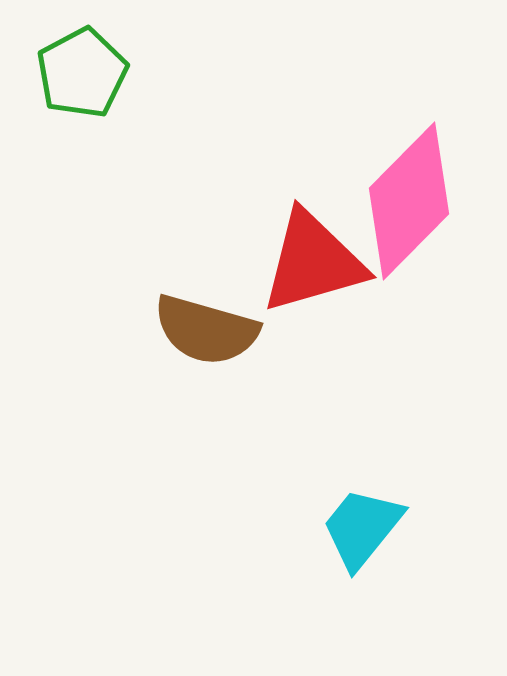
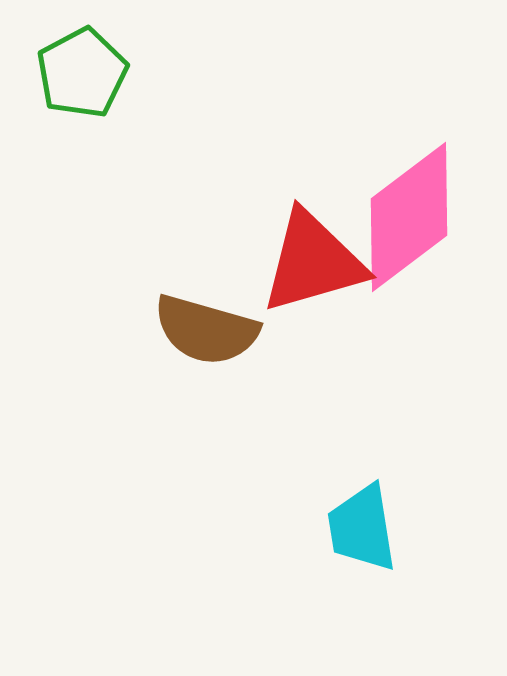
pink diamond: moved 16 px down; rotated 8 degrees clockwise
cyan trapezoid: rotated 48 degrees counterclockwise
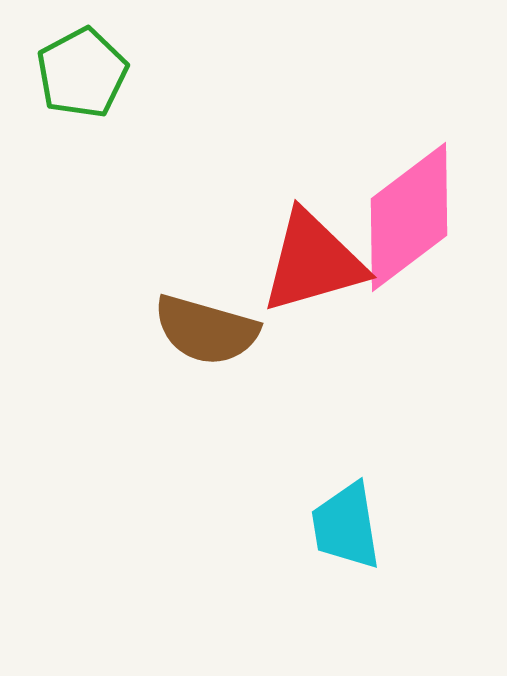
cyan trapezoid: moved 16 px left, 2 px up
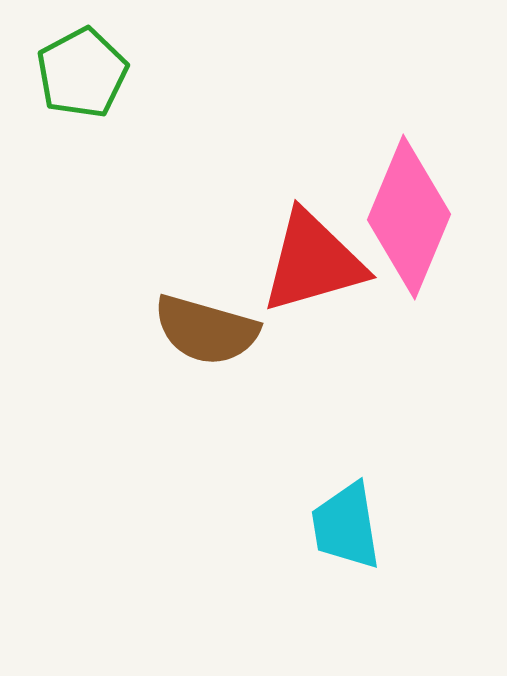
pink diamond: rotated 30 degrees counterclockwise
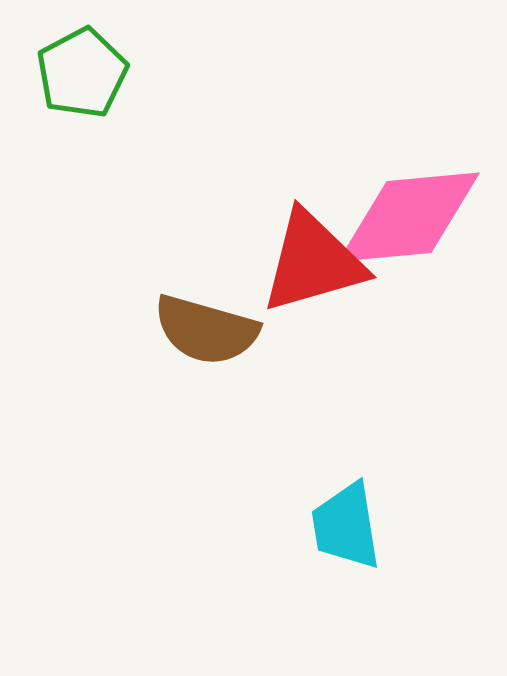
pink diamond: rotated 62 degrees clockwise
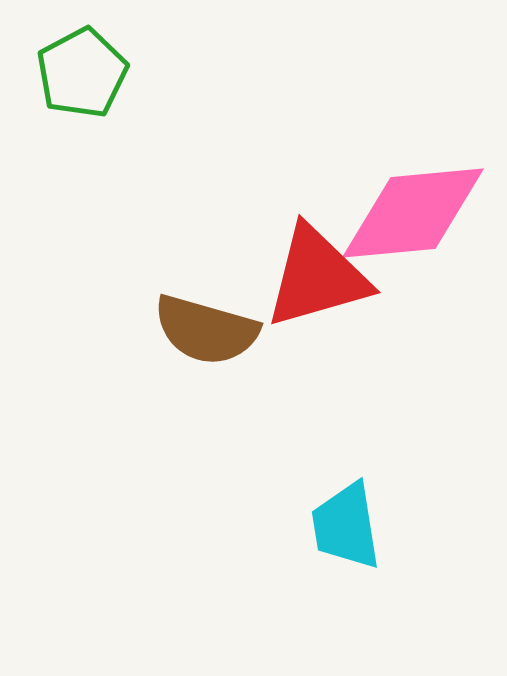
pink diamond: moved 4 px right, 4 px up
red triangle: moved 4 px right, 15 px down
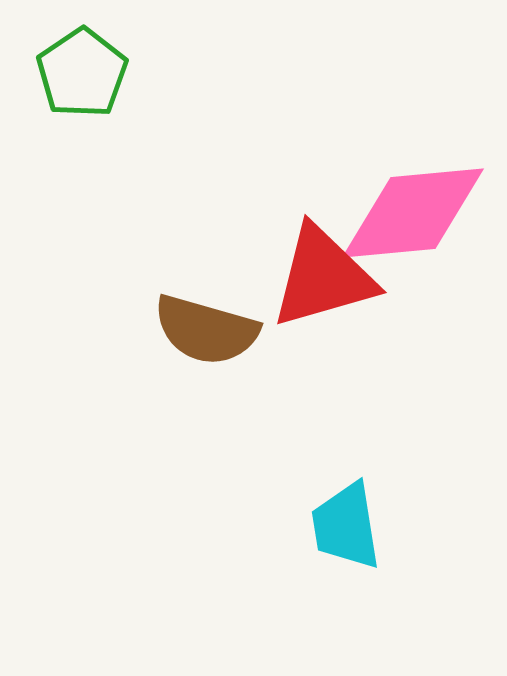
green pentagon: rotated 6 degrees counterclockwise
red triangle: moved 6 px right
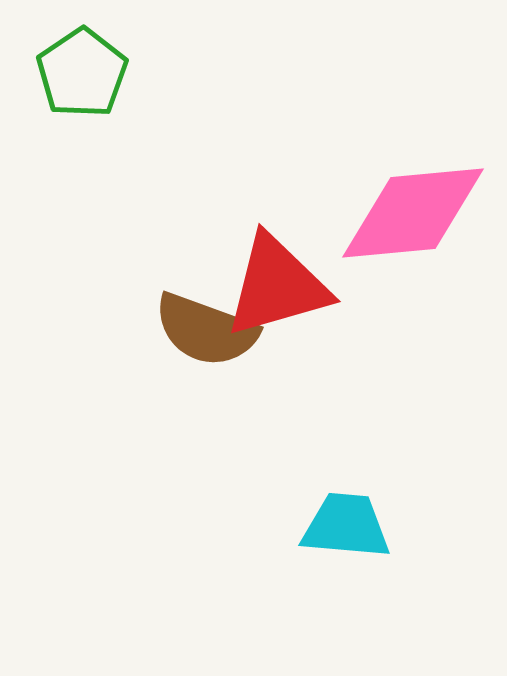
red triangle: moved 46 px left, 9 px down
brown semicircle: rotated 4 degrees clockwise
cyan trapezoid: rotated 104 degrees clockwise
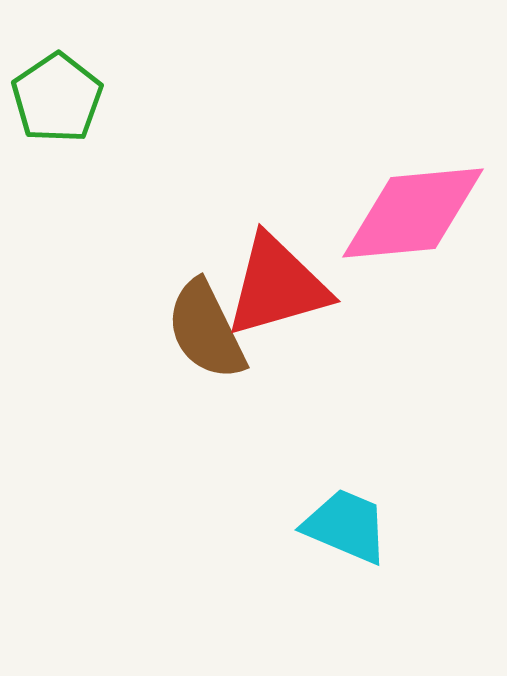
green pentagon: moved 25 px left, 25 px down
brown semicircle: rotated 44 degrees clockwise
cyan trapezoid: rotated 18 degrees clockwise
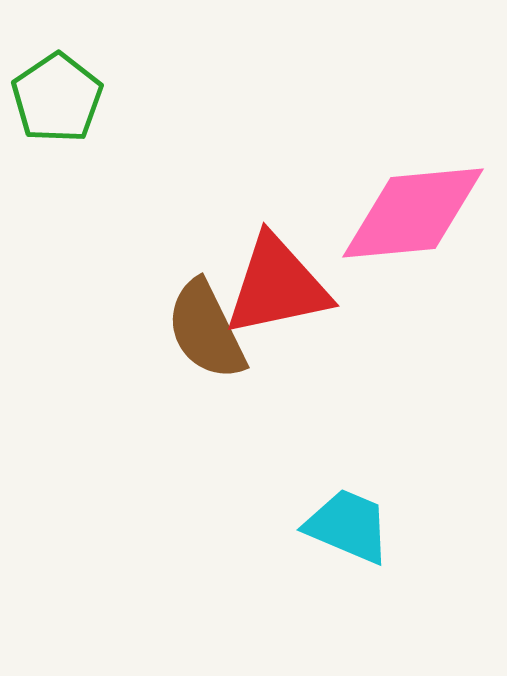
red triangle: rotated 4 degrees clockwise
cyan trapezoid: moved 2 px right
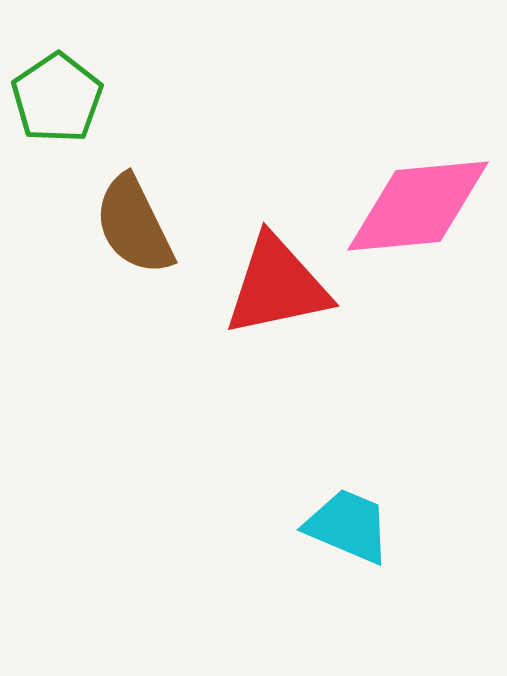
pink diamond: moved 5 px right, 7 px up
brown semicircle: moved 72 px left, 105 px up
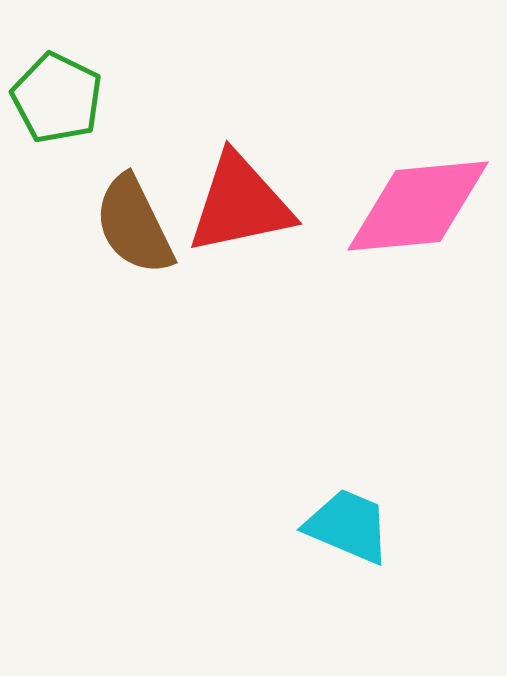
green pentagon: rotated 12 degrees counterclockwise
red triangle: moved 37 px left, 82 px up
